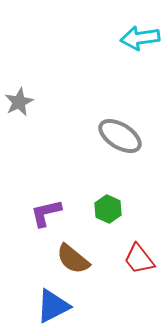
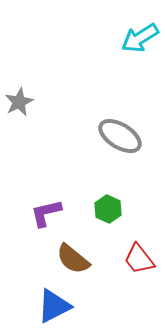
cyan arrow: rotated 24 degrees counterclockwise
blue triangle: moved 1 px right
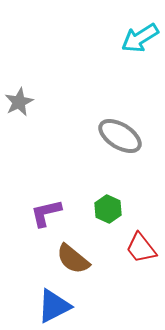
red trapezoid: moved 2 px right, 11 px up
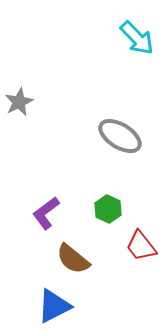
cyan arrow: moved 3 px left; rotated 102 degrees counterclockwise
purple L-shape: rotated 24 degrees counterclockwise
red trapezoid: moved 2 px up
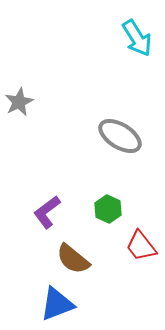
cyan arrow: rotated 12 degrees clockwise
purple L-shape: moved 1 px right, 1 px up
blue triangle: moved 3 px right, 2 px up; rotated 6 degrees clockwise
